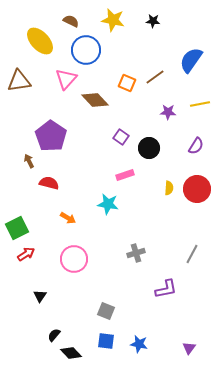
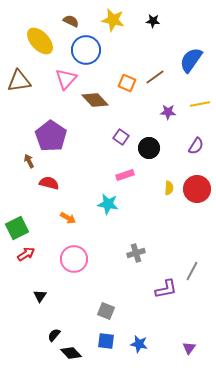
gray line: moved 17 px down
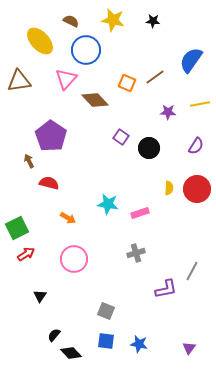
pink rectangle: moved 15 px right, 38 px down
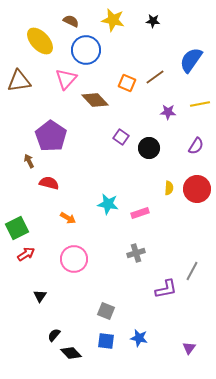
blue star: moved 6 px up
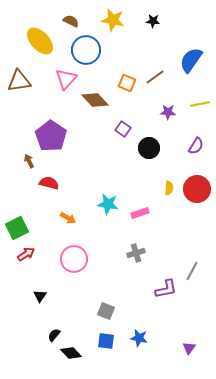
purple square: moved 2 px right, 8 px up
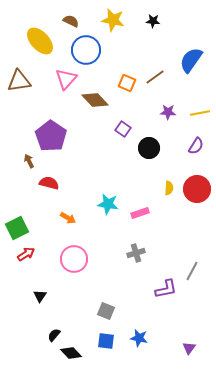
yellow line: moved 9 px down
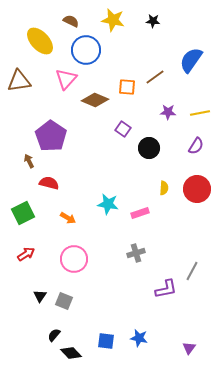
orange square: moved 4 px down; rotated 18 degrees counterclockwise
brown diamond: rotated 24 degrees counterclockwise
yellow semicircle: moved 5 px left
green square: moved 6 px right, 15 px up
gray square: moved 42 px left, 10 px up
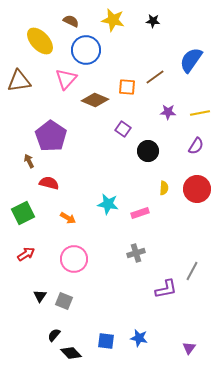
black circle: moved 1 px left, 3 px down
